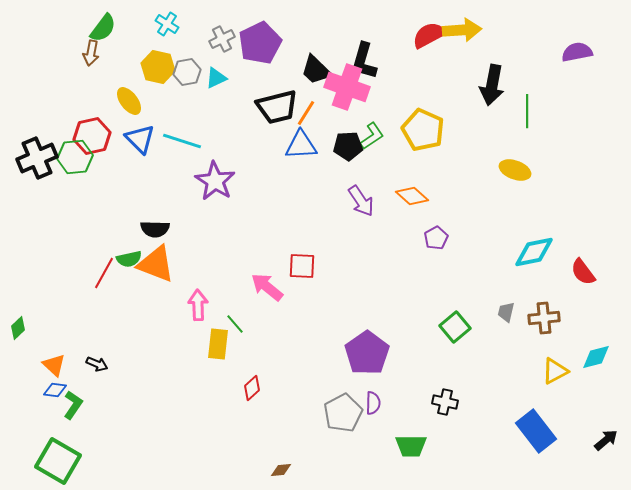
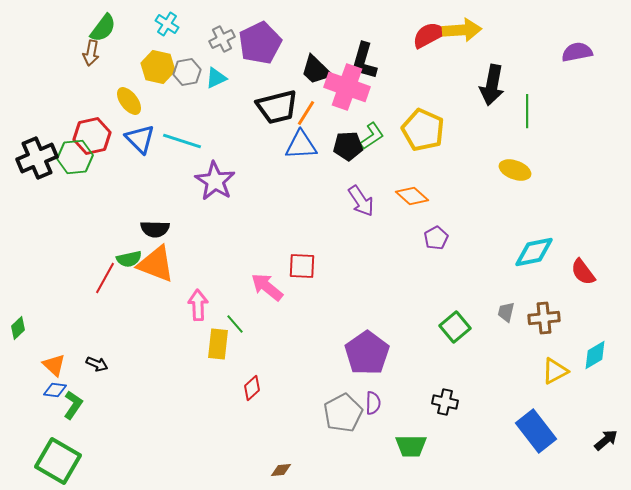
red line at (104, 273): moved 1 px right, 5 px down
cyan diamond at (596, 357): moved 1 px left, 2 px up; rotated 16 degrees counterclockwise
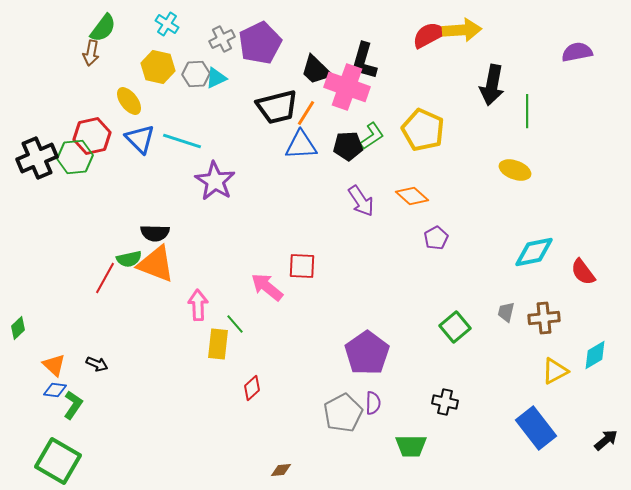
gray hexagon at (187, 72): moved 9 px right, 2 px down; rotated 8 degrees clockwise
black semicircle at (155, 229): moved 4 px down
blue rectangle at (536, 431): moved 3 px up
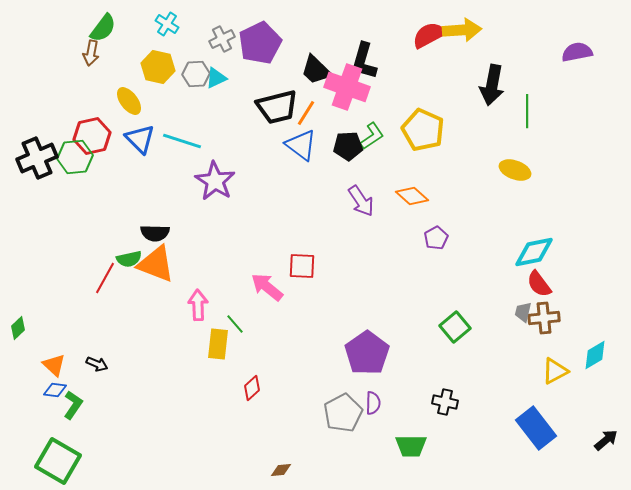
blue triangle at (301, 145): rotated 40 degrees clockwise
red semicircle at (583, 272): moved 44 px left, 12 px down
gray trapezoid at (506, 312): moved 17 px right
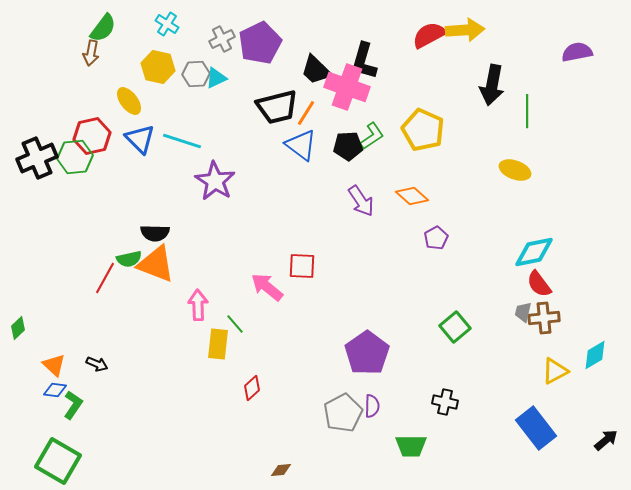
yellow arrow at (462, 30): moved 3 px right
purple semicircle at (373, 403): moved 1 px left, 3 px down
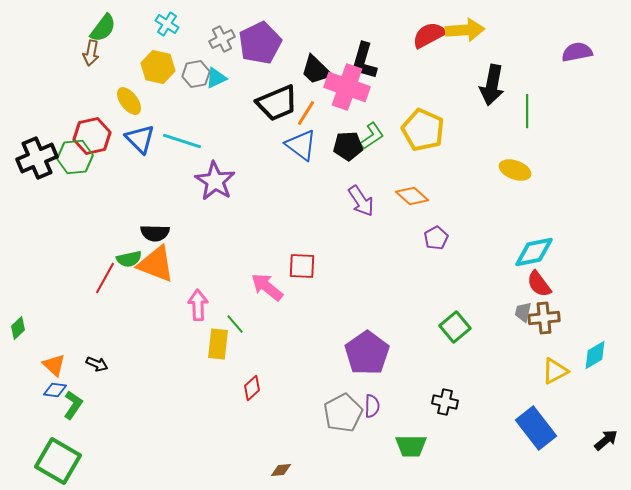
gray hexagon at (196, 74): rotated 8 degrees counterclockwise
black trapezoid at (277, 107): moved 4 px up; rotated 9 degrees counterclockwise
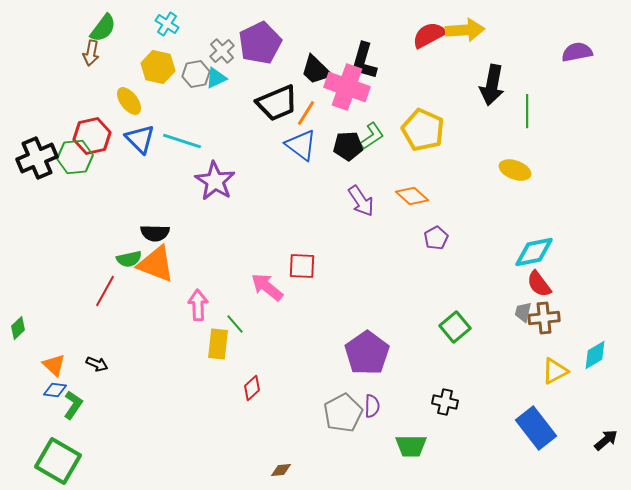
gray cross at (222, 39): moved 12 px down; rotated 15 degrees counterclockwise
red line at (105, 278): moved 13 px down
